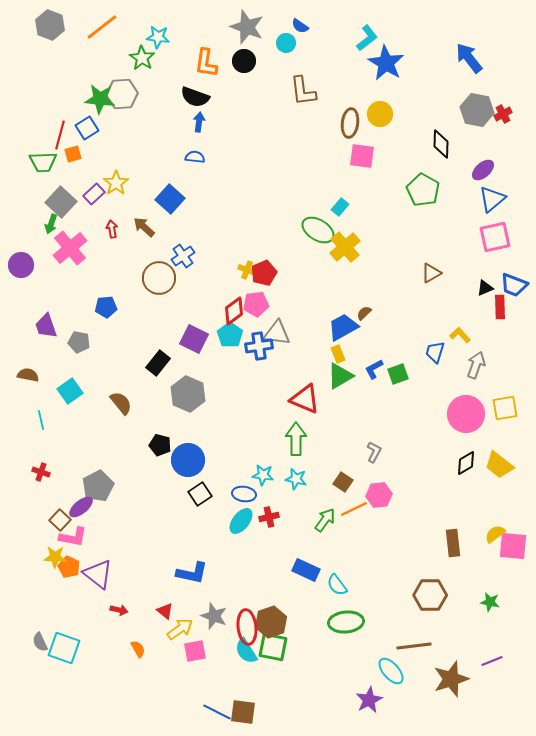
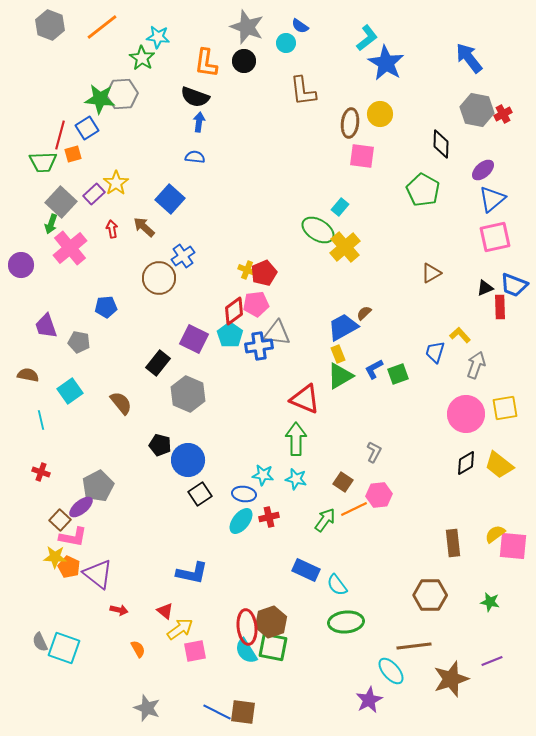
gray star at (214, 616): moved 67 px left, 92 px down
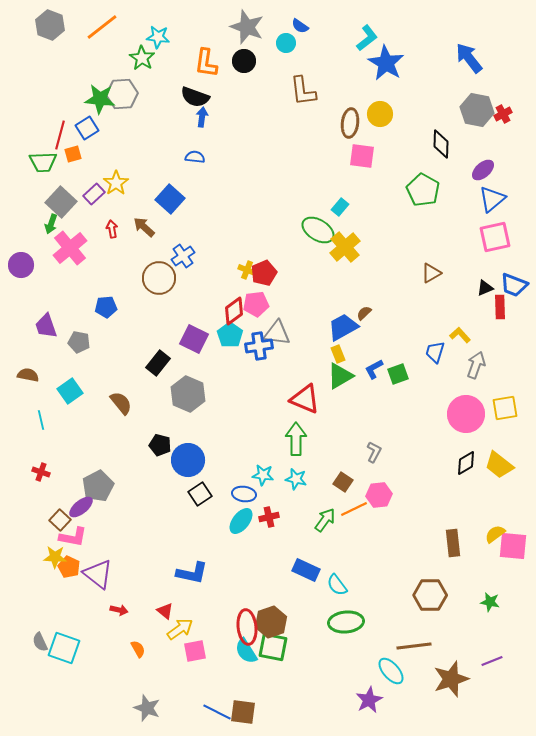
blue arrow at (199, 122): moved 3 px right, 5 px up
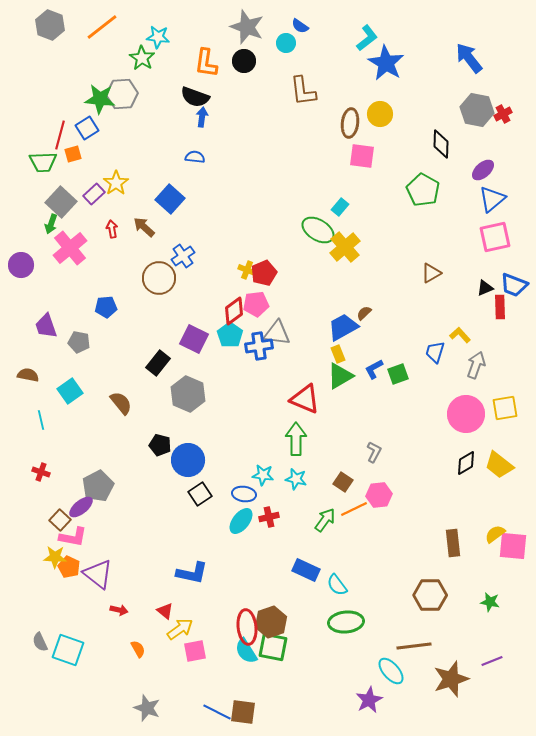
cyan square at (64, 648): moved 4 px right, 2 px down
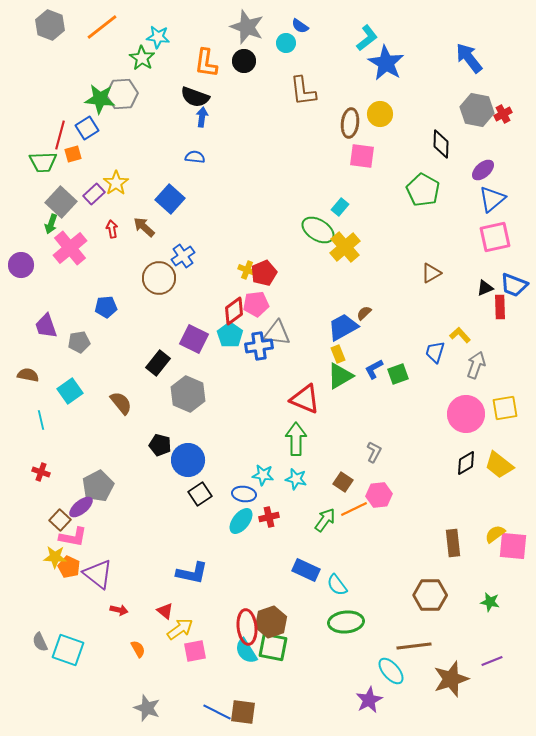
gray pentagon at (79, 342): rotated 20 degrees counterclockwise
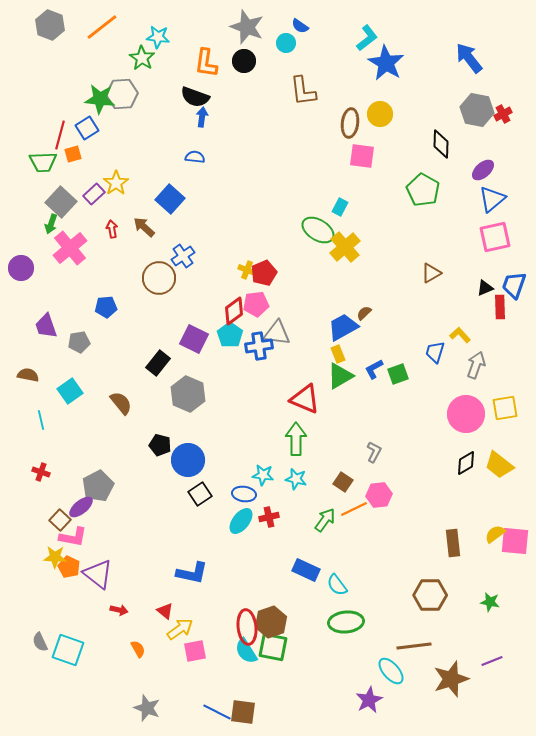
cyan rectangle at (340, 207): rotated 12 degrees counterclockwise
purple circle at (21, 265): moved 3 px down
blue trapezoid at (514, 285): rotated 88 degrees clockwise
pink square at (513, 546): moved 2 px right, 5 px up
